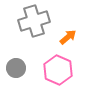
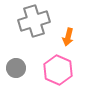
orange arrow: rotated 144 degrees clockwise
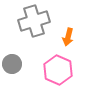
gray circle: moved 4 px left, 4 px up
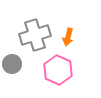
gray cross: moved 1 px right, 14 px down
